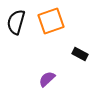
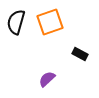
orange square: moved 1 px left, 1 px down
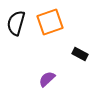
black semicircle: moved 1 px down
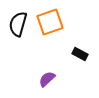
black semicircle: moved 2 px right, 1 px down
